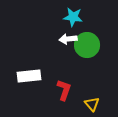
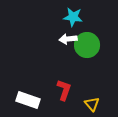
white rectangle: moved 1 px left, 24 px down; rotated 25 degrees clockwise
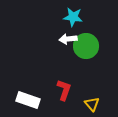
green circle: moved 1 px left, 1 px down
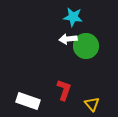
white rectangle: moved 1 px down
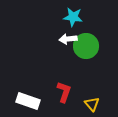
red L-shape: moved 2 px down
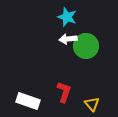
cyan star: moved 6 px left; rotated 12 degrees clockwise
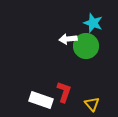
cyan star: moved 26 px right, 6 px down
white rectangle: moved 13 px right, 1 px up
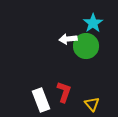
cyan star: rotated 18 degrees clockwise
white rectangle: rotated 50 degrees clockwise
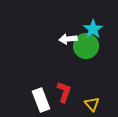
cyan star: moved 6 px down
